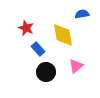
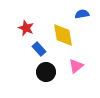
blue rectangle: moved 1 px right
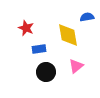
blue semicircle: moved 5 px right, 3 px down
yellow diamond: moved 5 px right
blue rectangle: rotated 56 degrees counterclockwise
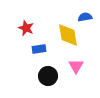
blue semicircle: moved 2 px left
pink triangle: rotated 21 degrees counterclockwise
black circle: moved 2 px right, 4 px down
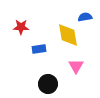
red star: moved 5 px left, 1 px up; rotated 21 degrees counterclockwise
black circle: moved 8 px down
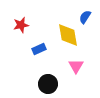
blue semicircle: rotated 48 degrees counterclockwise
red star: moved 2 px up; rotated 14 degrees counterclockwise
blue rectangle: rotated 16 degrees counterclockwise
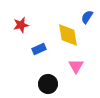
blue semicircle: moved 2 px right
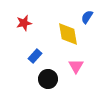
red star: moved 3 px right, 2 px up
yellow diamond: moved 1 px up
blue rectangle: moved 4 px left, 7 px down; rotated 24 degrees counterclockwise
black circle: moved 5 px up
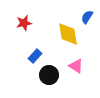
pink triangle: rotated 28 degrees counterclockwise
black circle: moved 1 px right, 4 px up
